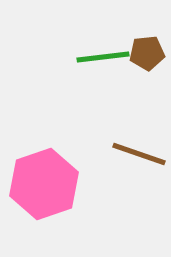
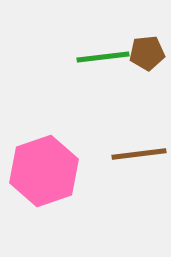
brown line: rotated 26 degrees counterclockwise
pink hexagon: moved 13 px up
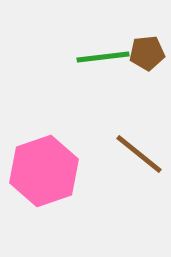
brown line: rotated 46 degrees clockwise
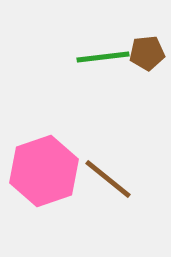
brown line: moved 31 px left, 25 px down
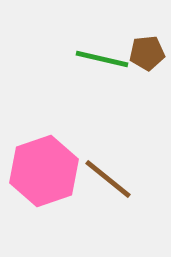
green line: moved 1 px left, 2 px down; rotated 20 degrees clockwise
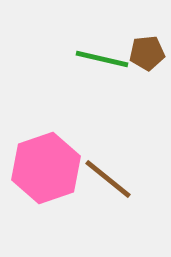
pink hexagon: moved 2 px right, 3 px up
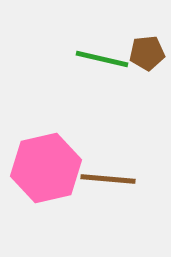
pink hexagon: rotated 6 degrees clockwise
brown line: rotated 34 degrees counterclockwise
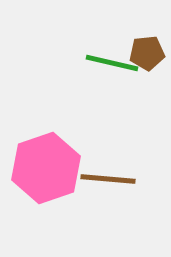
green line: moved 10 px right, 4 px down
pink hexagon: rotated 6 degrees counterclockwise
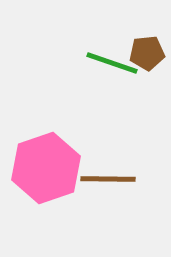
green line: rotated 6 degrees clockwise
brown line: rotated 4 degrees counterclockwise
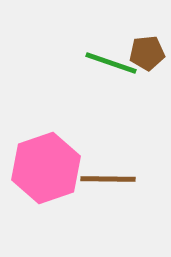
green line: moved 1 px left
